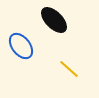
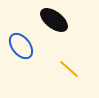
black ellipse: rotated 8 degrees counterclockwise
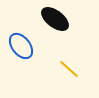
black ellipse: moved 1 px right, 1 px up
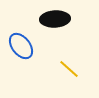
black ellipse: rotated 40 degrees counterclockwise
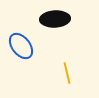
yellow line: moved 2 px left, 4 px down; rotated 35 degrees clockwise
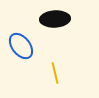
yellow line: moved 12 px left
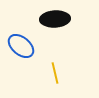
blue ellipse: rotated 12 degrees counterclockwise
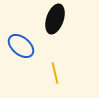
black ellipse: rotated 68 degrees counterclockwise
